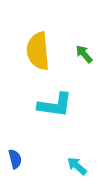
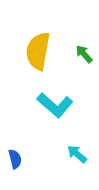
yellow semicircle: rotated 15 degrees clockwise
cyan L-shape: rotated 33 degrees clockwise
cyan arrow: moved 12 px up
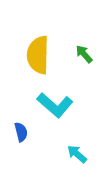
yellow semicircle: moved 4 px down; rotated 9 degrees counterclockwise
blue semicircle: moved 6 px right, 27 px up
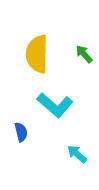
yellow semicircle: moved 1 px left, 1 px up
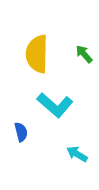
cyan arrow: rotated 10 degrees counterclockwise
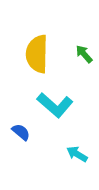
blue semicircle: rotated 36 degrees counterclockwise
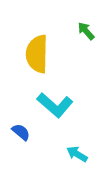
green arrow: moved 2 px right, 23 px up
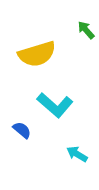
green arrow: moved 1 px up
yellow semicircle: rotated 108 degrees counterclockwise
blue semicircle: moved 1 px right, 2 px up
